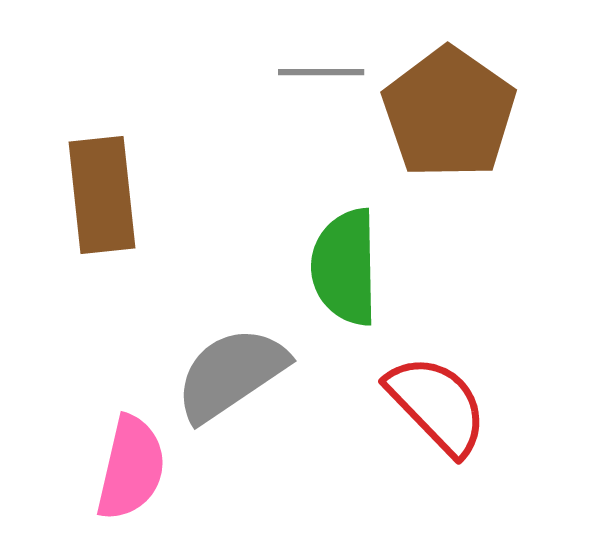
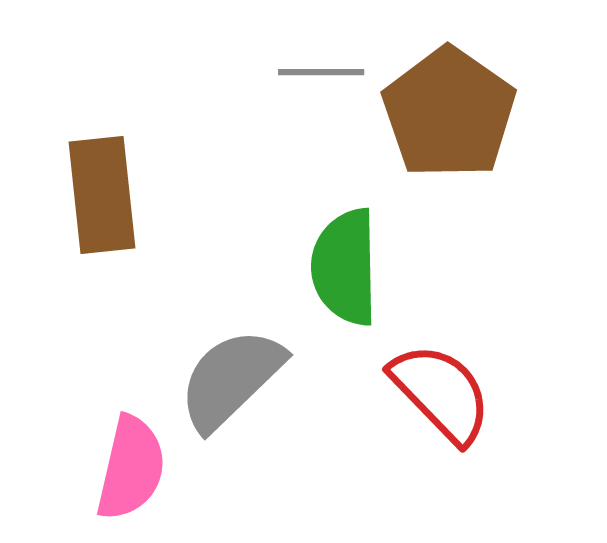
gray semicircle: moved 5 px down; rotated 10 degrees counterclockwise
red semicircle: moved 4 px right, 12 px up
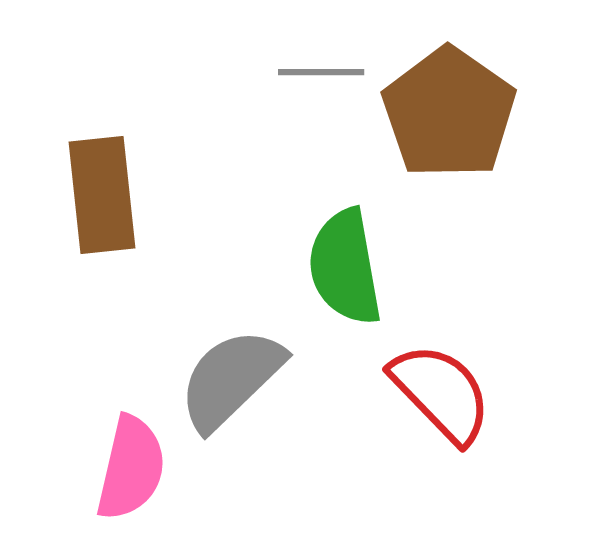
green semicircle: rotated 9 degrees counterclockwise
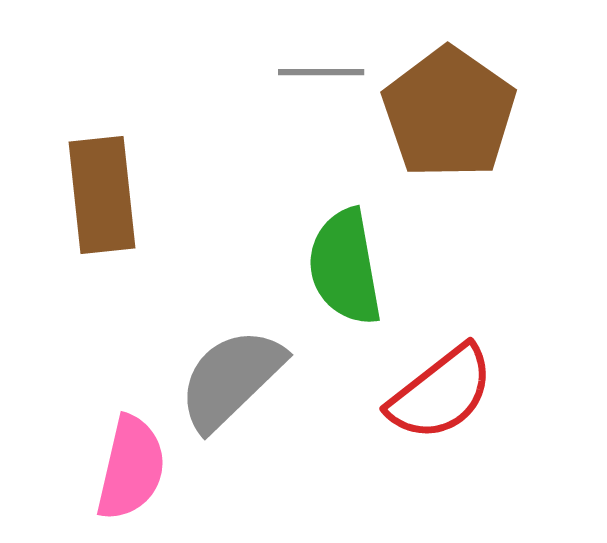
red semicircle: rotated 96 degrees clockwise
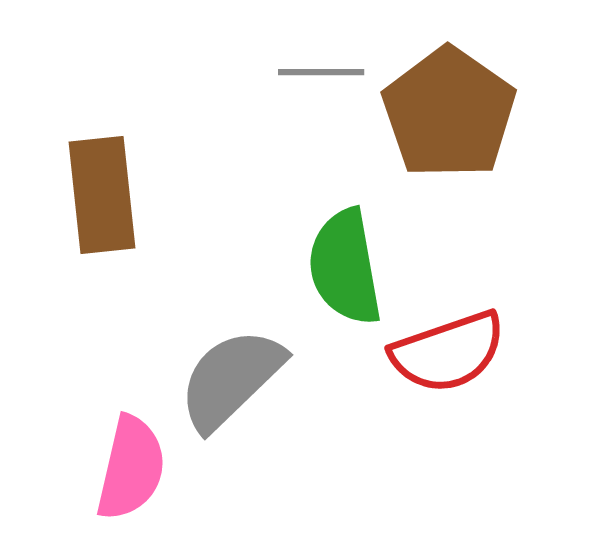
red semicircle: moved 7 px right, 41 px up; rotated 19 degrees clockwise
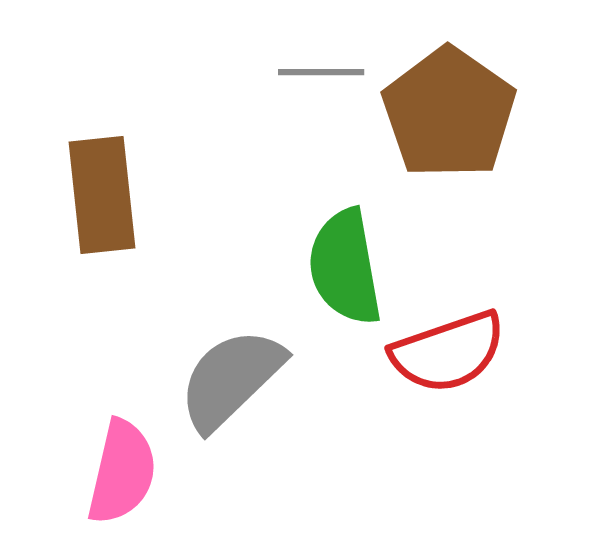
pink semicircle: moved 9 px left, 4 px down
